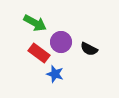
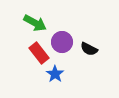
purple circle: moved 1 px right
red rectangle: rotated 15 degrees clockwise
blue star: rotated 18 degrees clockwise
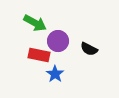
purple circle: moved 4 px left, 1 px up
red rectangle: moved 2 px down; rotated 40 degrees counterclockwise
